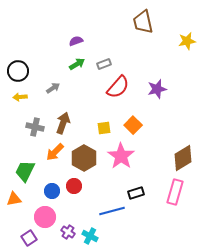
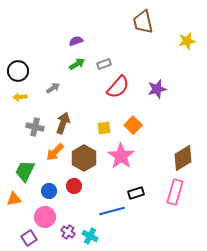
blue circle: moved 3 px left
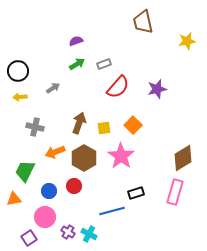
brown arrow: moved 16 px right
orange arrow: rotated 24 degrees clockwise
cyan cross: moved 1 px left, 2 px up
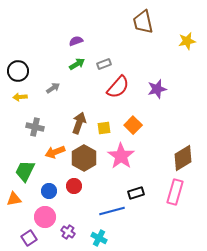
cyan cross: moved 10 px right, 4 px down
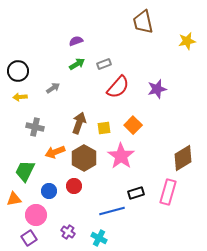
pink rectangle: moved 7 px left
pink circle: moved 9 px left, 2 px up
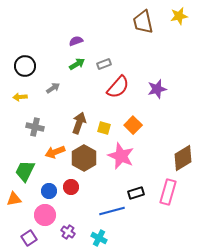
yellow star: moved 8 px left, 25 px up
black circle: moved 7 px right, 5 px up
yellow square: rotated 24 degrees clockwise
pink star: rotated 12 degrees counterclockwise
red circle: moved 3 px left, 1 px down
pink circle: moved 9 px right
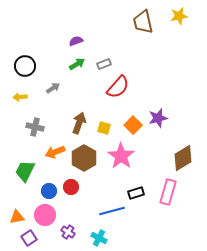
purple star: moved 1 px right, 29 px down
pink star: rotated 12 degrees clockwise
orange triangle: moved 3 px right, 18 px down
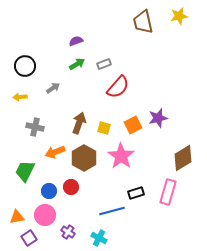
orange square: rotated 18 degrees clockwise
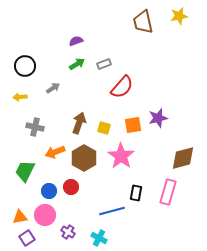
red semicircle: moved 4 px right
orange square: rotated 18 degrees clockwise
brown diamond: rotated 16 degrees clockwise
black rectangle: rotated 63 degrees counterclockwise
orange triangle: moved 3 px right
purple square: moved 2 px left
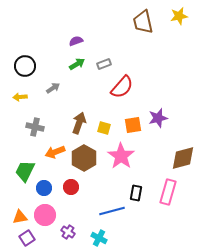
blue circle: moved 5 px left, 3 px up
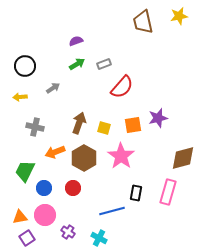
red circle: moved 2 px right, 1 px down
